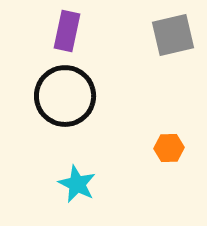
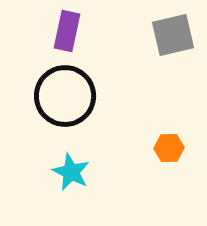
cyan star: moved 6 px left, 12 px up
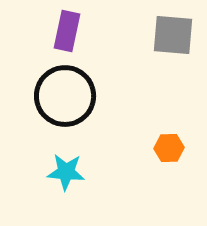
gray square: rotated 18 degrees clockwise
cyan star: moved 5 px left; rotated 21 degrees counterclockwise
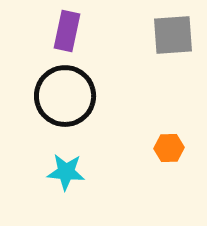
gray square: rotated 9 degrees counterclockwise
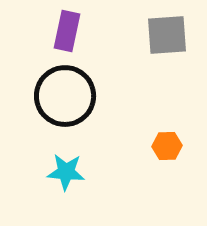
gray square: moved 6 px left
orange hexagon: moved 2 px left, 2 px up
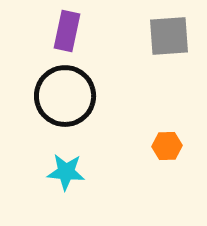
gray square: moved 2 px right, 1 px down
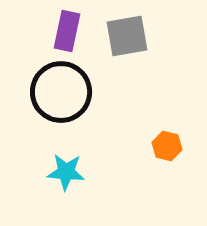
gray square: moved 42 px left; rotated 6 degrees counterclockwise
black circle: moved 4 px left, 4 px up
orange hexagon: rotated 16 degrees clockwise
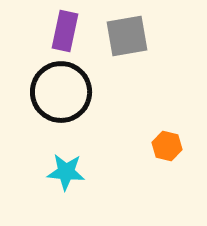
purple rectangle: moved 2 px left
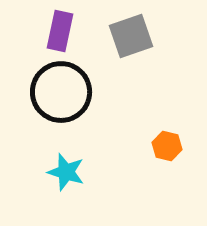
purple rectangle: moved 5 px left
gray square: moved 4 px right; rotated 9 degrees counterclockwise
cyan star: rotated 12 degrees clockwise
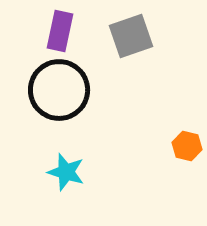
black circle: moved 2 px left, 2 px up
orange hexagon: moved 20 px right
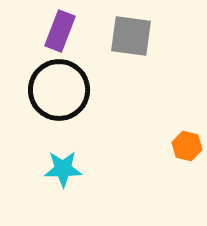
purple rectangle: rotated 9 degrees clockwise
gray square: rotated 27 degrees clockwise
cyan star: moved 3 px left, 3 px up; rotated 18 degrees counterclockwise
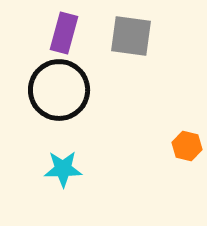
purple rectangle: moved 4 px right, 2 px down; rotated 6 degrees counterclockwise
